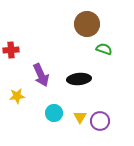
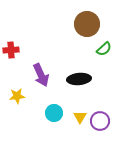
green semicircle: rotated 119 degrees clockwise
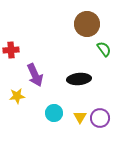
green semicircle: rotated 84 degrees counterclockwise
purple arrow: moved 6 px left
purple circle: moved 3 px up
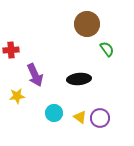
green semicircle: moved 3 px right
yellow triangle: rotated 24 degrees counterclockwise
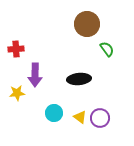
red cross: moved 5 px right, 1 px up
purple arrow: rotated 25 degrees clockwise
yellow star: moved 3 px up
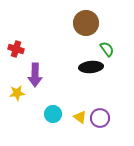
brown circle: moved 1 px left, 1 px up
red cross: rotated 21 degrees clockwise
black ellipse: moved 12 px right, 12 px up
cyan circle: moved 1 px left, 1 px down
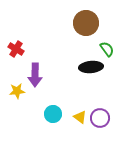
red cross: rotated 14 degrees clockwise
yellow star: moved 2 px up
